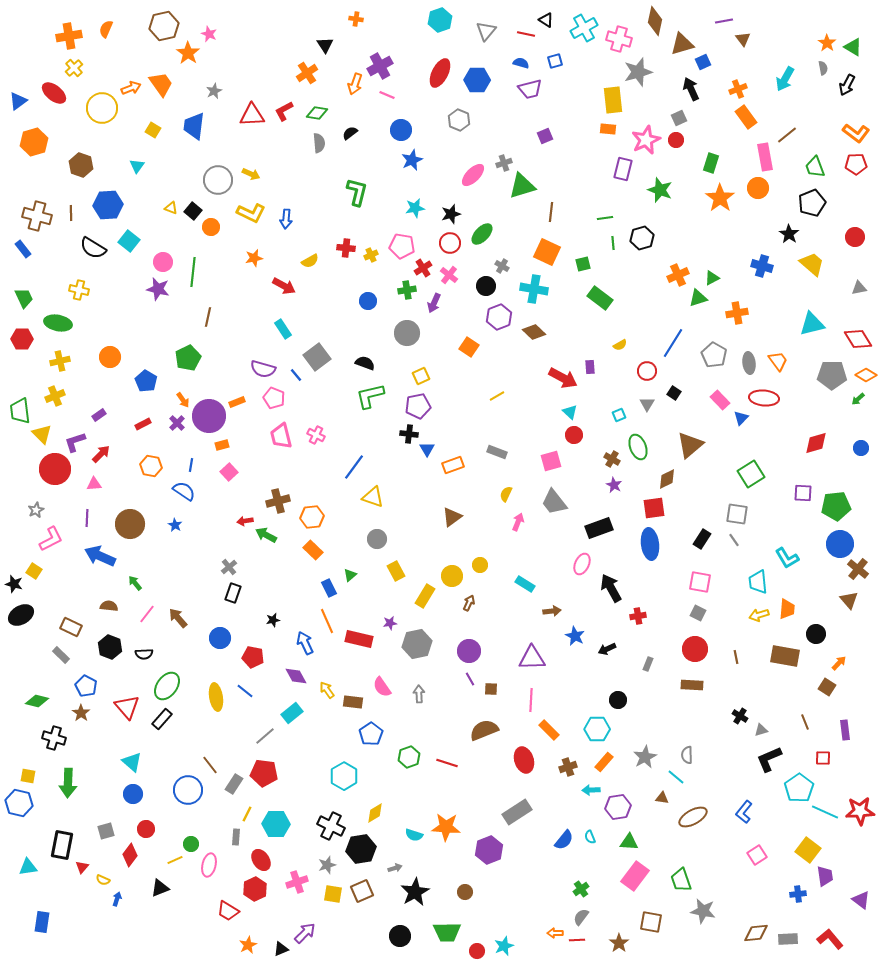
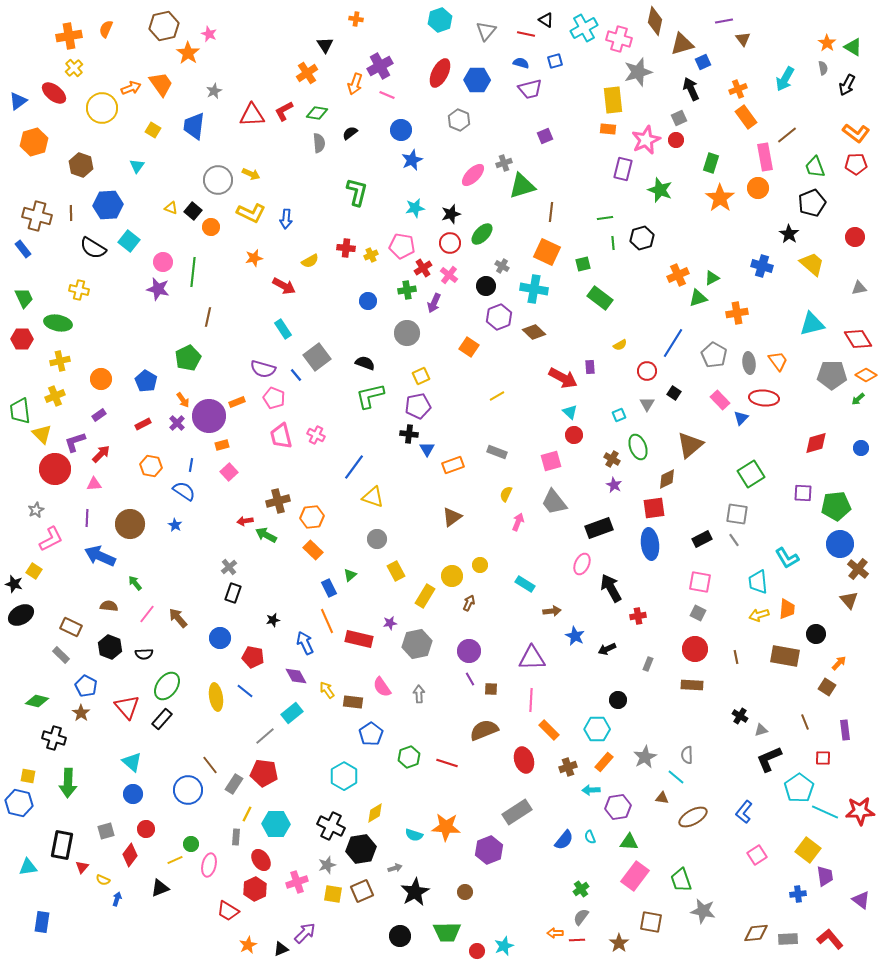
orange circle at (110, 357): moved 9 px left, 22 px down
black rectangle at (702, 539): rotated 30 degrees clockwise
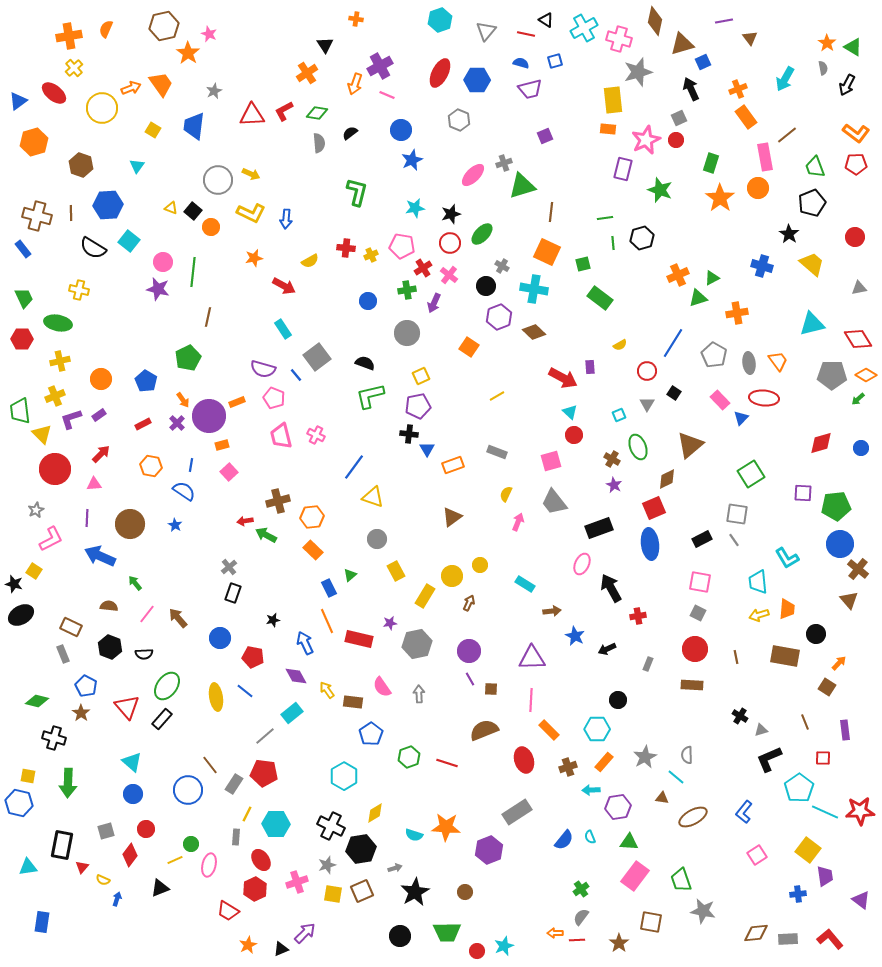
brown triangle at (743, 39): moved 7 px right, 1 px up
purple L-shape at (75, 442): moved 4 px left, 23 px up
red diamond at (816, 443): moved 5 px right
red square at (654, 508): rotated 15 degrees counterclockwise
gray rectangle at (61, 655): moved 2 px right, 1 px up; rotated 24 degrees clockwise
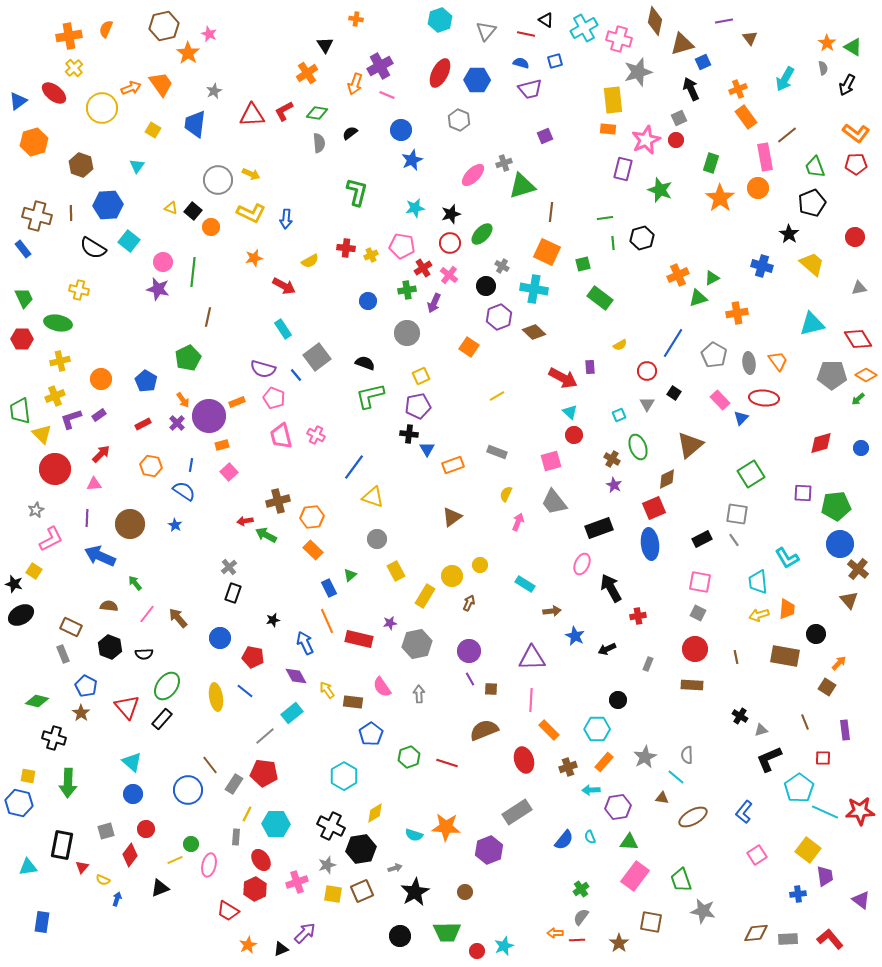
blue trapezoid at (194, 126): moved 1 px right, 2 px up
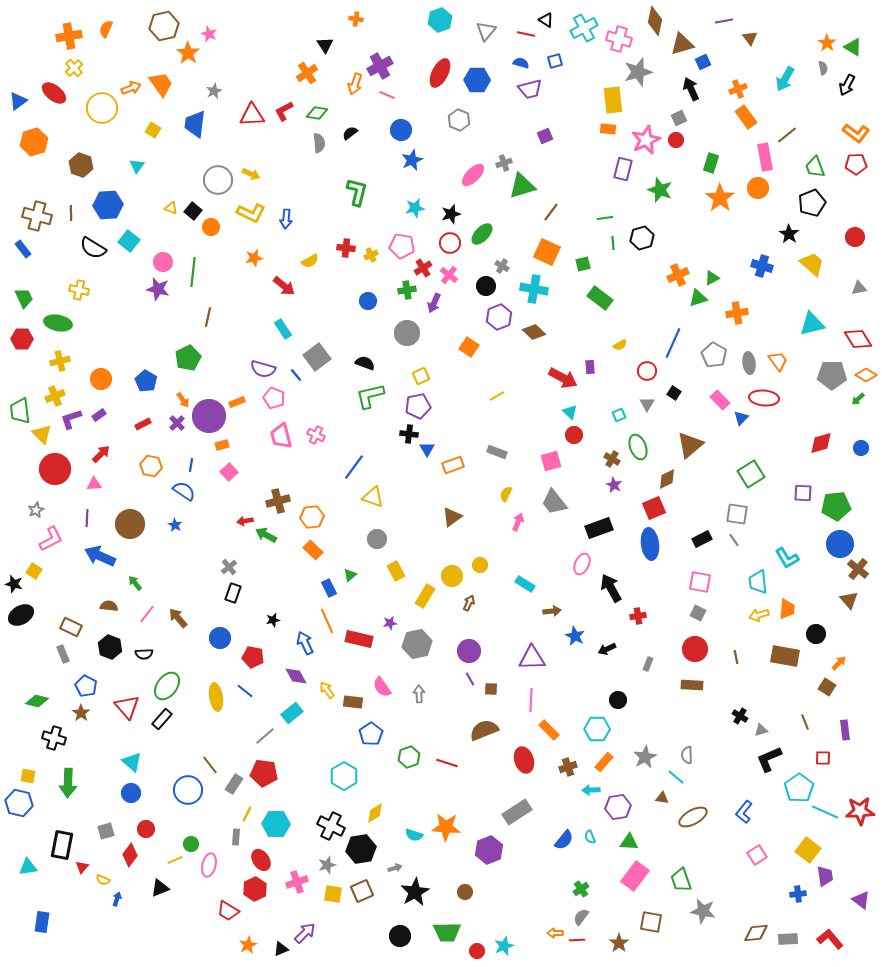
brown line at (551, 212): rotated 30 degrees clockwise
red arrow at (284, 286): rotated 10 degrees clockwise
blue line at (673, 343): rotated 8 degrees counterclockwise
blue circle at (133, 794): moved 2 px left, 1 px up
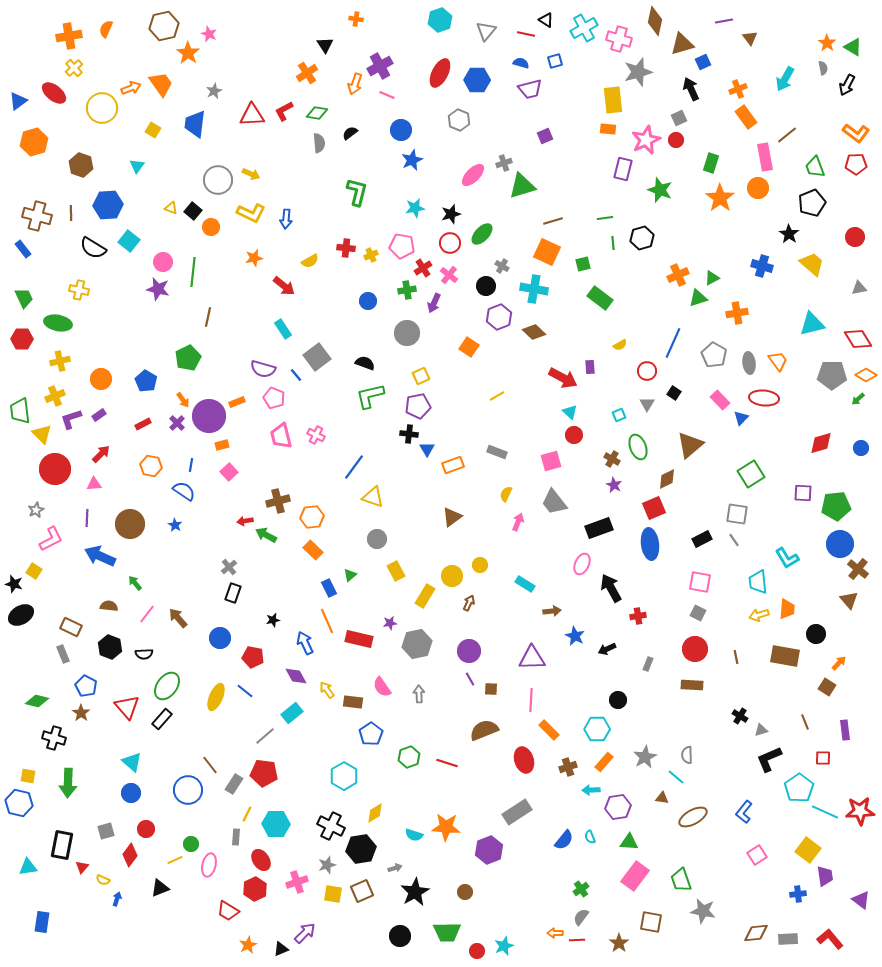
brown line at (551, 212): moved 2 px right, 9 px down; rotated 36 degrees clockwise
yellow ellipse at (216, 697): rotated 32 degrees clockwise
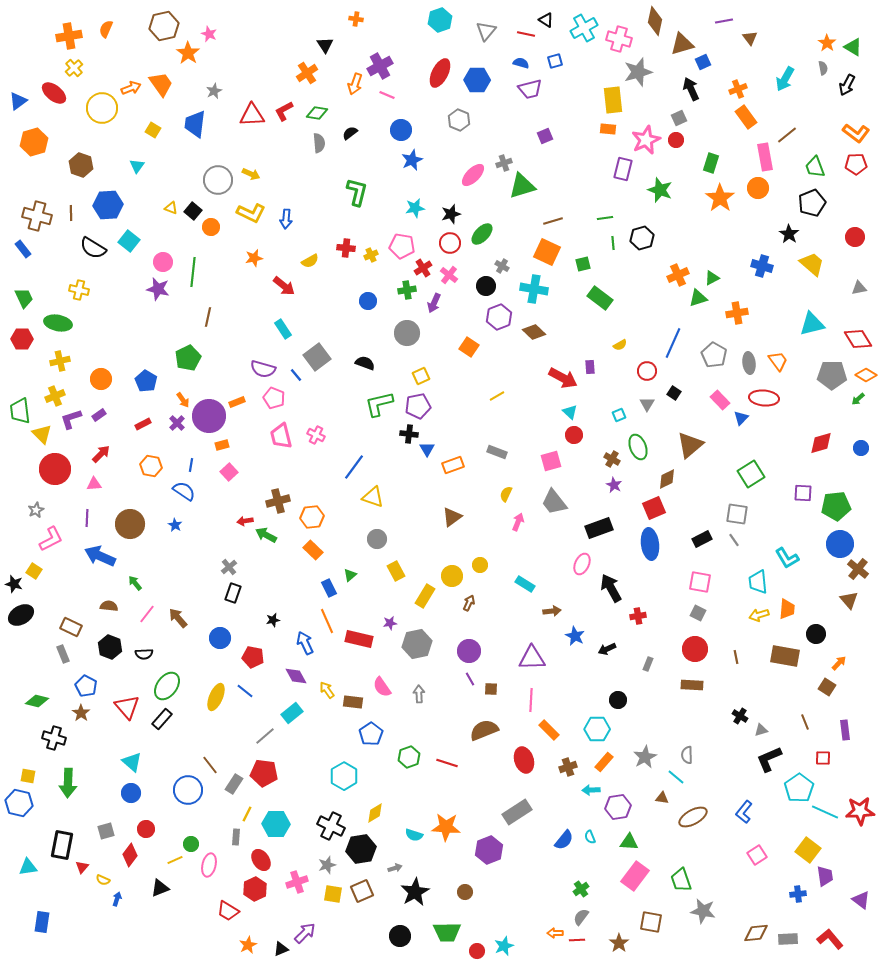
green L-shape at (370, 396): moved 9 px right, 8 px down
